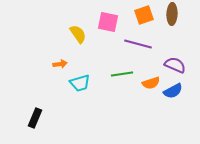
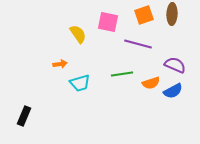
black rectangle: moved 11 px left, 2 px up
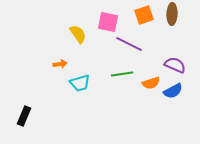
purple line: moved 9 px left; rotated 12 degrees clockwise
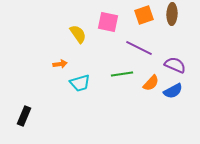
purple line: moved 10 px right, 4 px down
orange semicircle: rotated 30 degrees counterclockwise
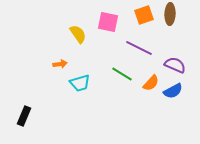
brown ellipse: moved 2 px left
green line: rotated 40 degrees clockwise
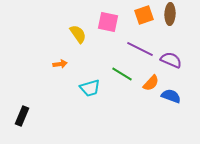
purple line: moved 1 px right, 1 px down
purple semicircle: moved 4 px left, 5 px up
cyan trapezoid: moved 10 px right, 5 px down
blue semicircle: moved 2 px left, 5 px down; rotated 132 degrees counterclockwise
black rectangle: moved 2 px left
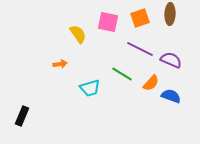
orange square: moved 4 px left, 3 px down
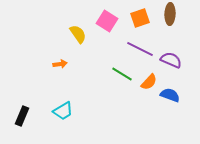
pink square: moved 1 px left, 1 px up; rotated 20 degrees clockwise
orange semicircle: moved 2 px left, 1 px up
cyan trapezoid: moved 27 px left, 23 px down; rotated 15 degrees counterclockwise
blue semicircle: moved 1 px left, 1 px up
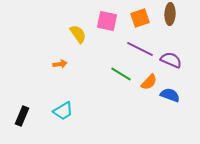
pink square: rotated 20 degrees counterclockwise
green line: moved 1 px left
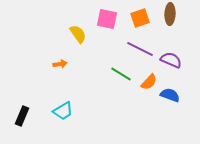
pink square: moved 2 px up
